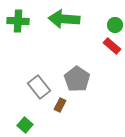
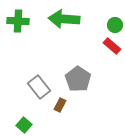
gray pentagon: moved 1 px right
green square: moved 1 px left
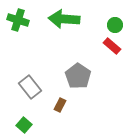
green cross: moved 1 px up; rotated 15 degrees clockwise
gray pentagon: moved 3 px up
gray rectangle: moved 9 px left
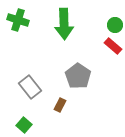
green arrow: moved 5 px down; rotated 96 degrees counterclockwise
red rectangle: moved 1 px right
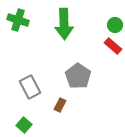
gray rectangle: rotated 10 degrees clockwise
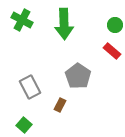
green cross: moved 4 px right; rotated 10 degrees clockwise
red rectangle: moved 1 px left, 5 px down
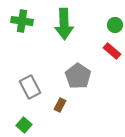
green cross: moved 1 px down; rotated 20 degrees counterclockwise
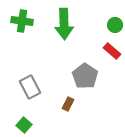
gray pentagon: moved 7 px right
brown rectangle: moved 8 px right, 1 px up
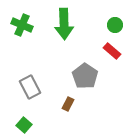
green cross: moved 4 px down; rotated 15 degrees clockwise
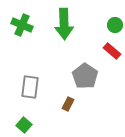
gray rectangle: rotated 35 degrees clockwise
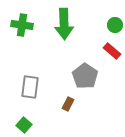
green cross: rotated 15 degrees counterclockwise
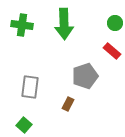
green circle: moved 2 px up
gray pentagon: rotated 20 degrees clockwise
